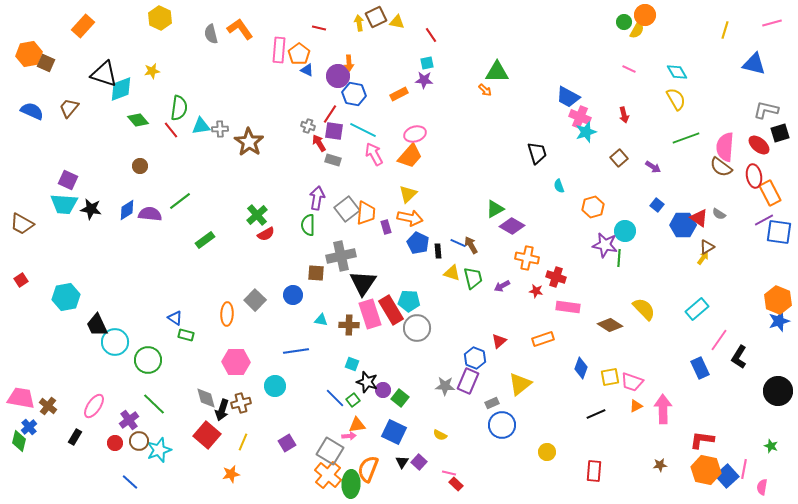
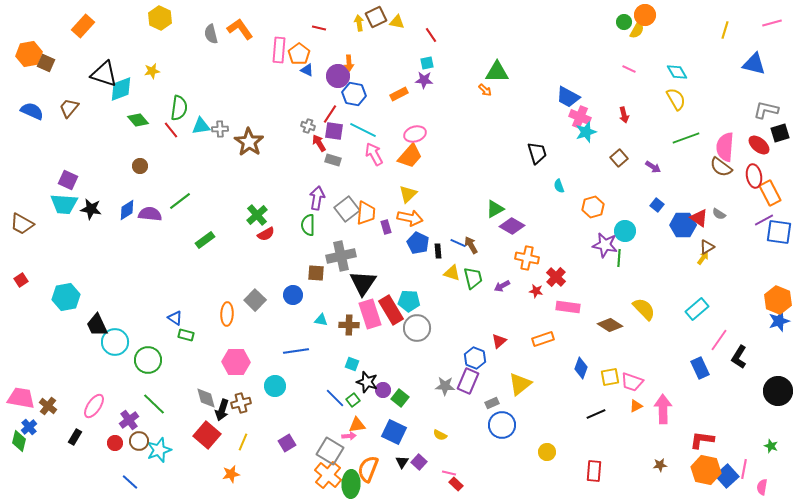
red cross at (556, 277): rotated 24 degrees clockwise
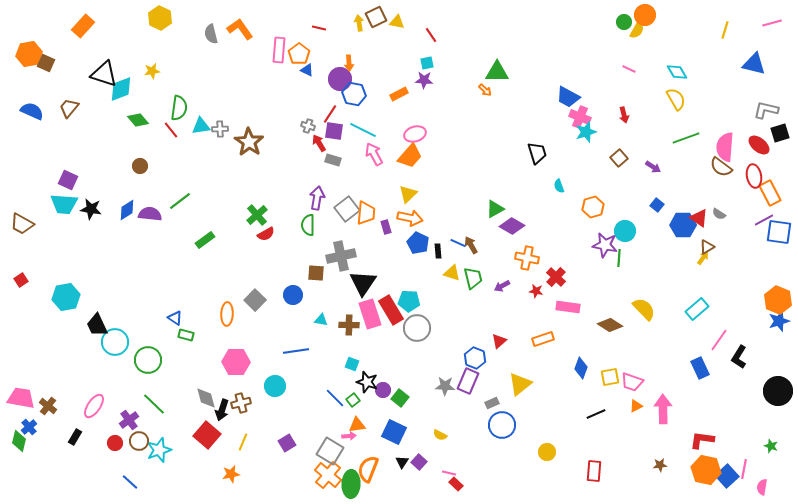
purple circle at (338, 76): moved 2 px right, 3 px down
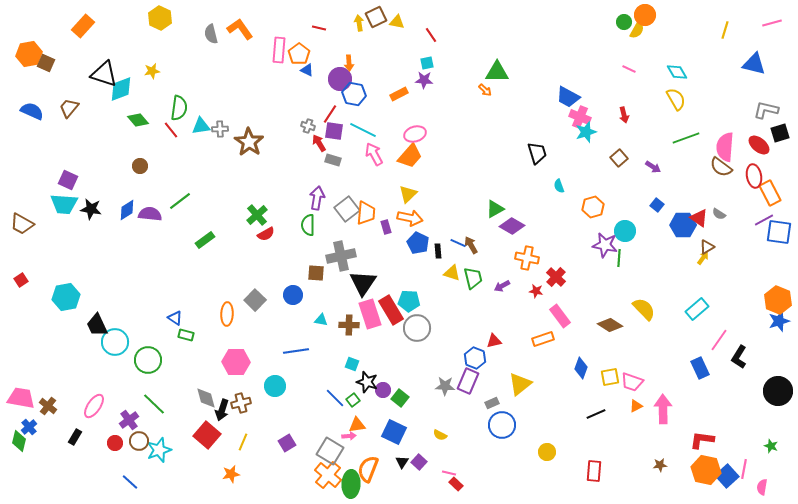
pink rectangle at (568, 307): moved 8 px left, 9 px down; rotated 45 degrees clockwise
red triangle at (499, 341): moved 5 px left; rotated 28 degrees clockwise
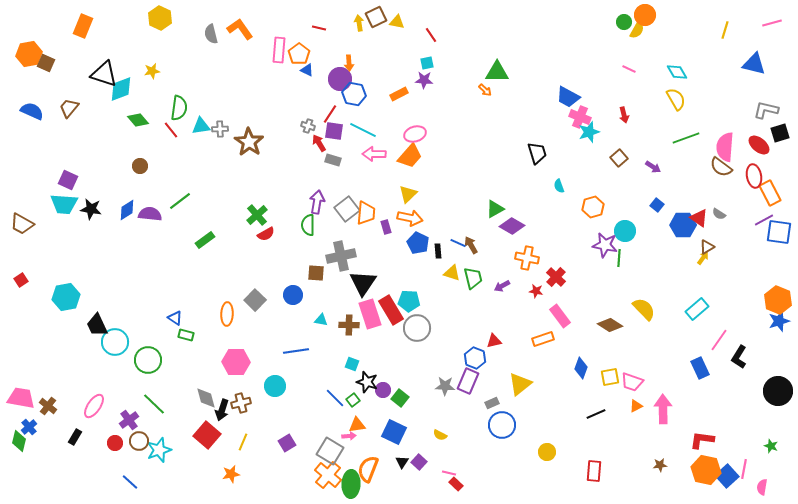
orange rectangle at (83, 26): rotated 20 degrees counterclockwise
cyan star at (586, 132): moved 3 px right
pink arrow at (374, 154): rotated 60 degrees counterclockwise
purple arrow at (317, 198): moved 4 px down
